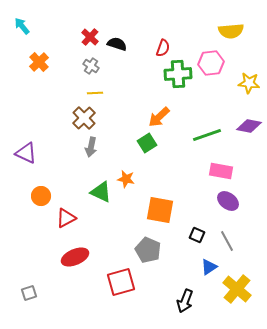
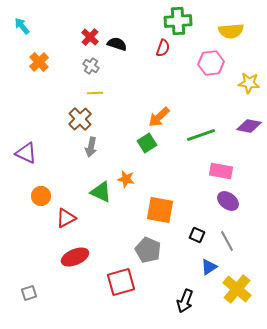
green cross: moved 53 px up
brown cross: moved 4 px left, 1 px down
green line: moved 6 px left
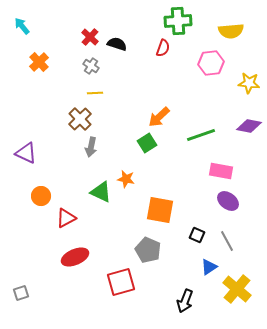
gray square: moved 8 px left
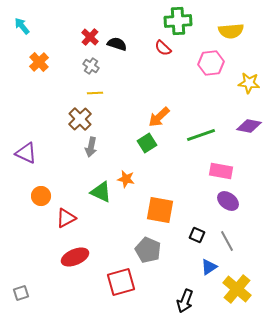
red semicircle: rotated 114 degrees clockwise
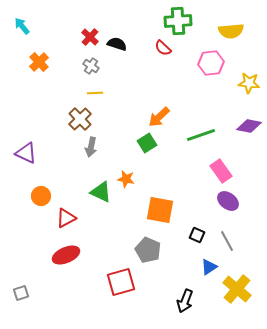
pink rectangle: rotated 45 degrees clockwise
red ellipse: moved 9 px left, 2 px up
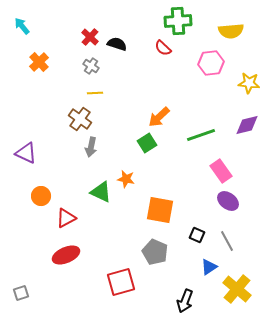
brown cross: rotated 10 degrees counterclockwise
purple diamond: moved 2 px left, 1 px up; rotated 25 degrees counterclockwise
gray pentagon: moved 7 px right, 2 px down
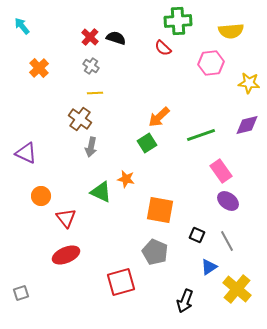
black semicircle: moved 1 px left, 6 px up
orange cross: moved 6 px down
red triangle: rotated 40 degrees counterclockwise
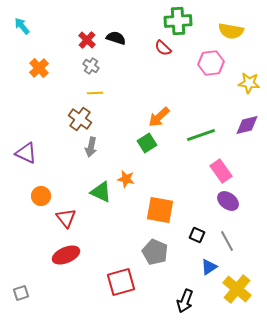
yellow semicircle: rotated 15 degrees clockwise
red cross: moved 3 px left, 3 px down
